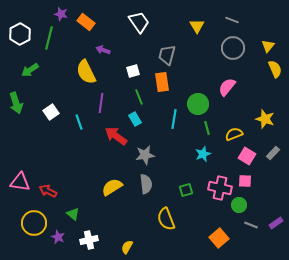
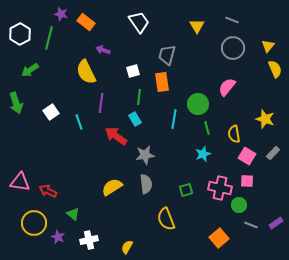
green line at (139, 97): rotated 28 degrees clockwise
yellow semicircle at (234, 134): rotated 78 degrees counterclockwise
pink square at (245, 181): moved 2 px right
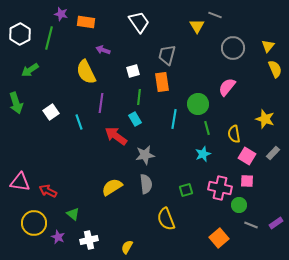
gray line at (232, 20): moved 17 px left, 5 px up
orange rectangle at (86, 22): rotated 30 degrees counterclockwise
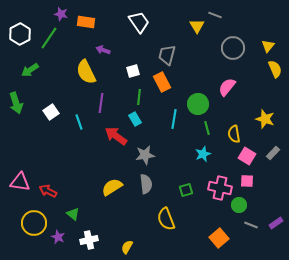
green line at (49, 38): rotated 20 degrees clockwise
orange rectangle at (162, 82): rotated 18 degrees counterclockwise
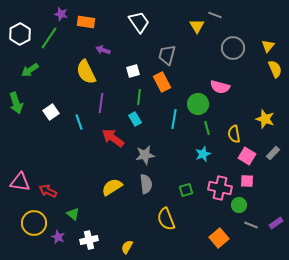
pink semicircle at (227, 87): moved 7 px left; rotated 114 degrees counterclockwise
red arrow at (116, 136): moved 3 px left, 2 px down
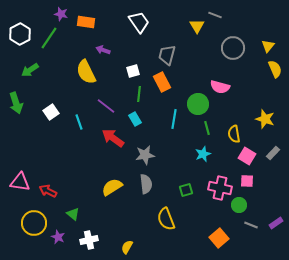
green line at (139, 97): moved 3 px up
purple line at (101, 103): moved 5 px right, 3 px down; rotated 60 degrees counterclockwise
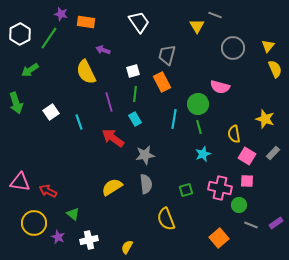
green line at (139, 94): moved 4 px left
purple line at (106, 106): moved 3 px right, 4 px up; rotated 36 degrees clockwise
green line at (207, 128): moved 8 px left, 1 px up
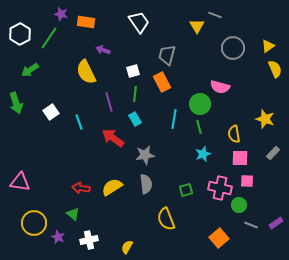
yellow triangle at (268, 46): rotated 16 degrees clockwise
green circle at (198, 104): moved 2 px right
pink square at (247, 156): moved 7 px left, 2 px down; rotated 30 degrees counterclockwise
red arrow at (48, 191): moved 33 px right, 3 px up; rotated 18 degrees counterclockwise
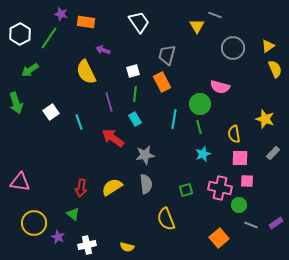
red arrow at (81, 188): rotated 90 degrees counterclockwise
white cross at (89, 240): moved 2 px left, 5 px down
yellow semicircle at (127, 247): rotated 104 degrees counterclockwise
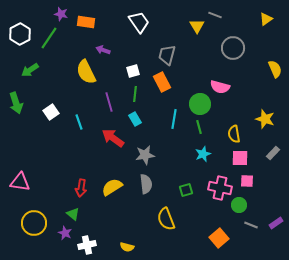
yellow triangle at (268, 46): moved 2 px left, 27 px up
purple star at (58, 237): moved 7 px right, 4 px up
